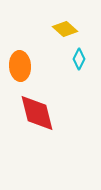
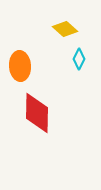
red diamond: rotated 15 degrees clockwise
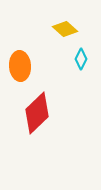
cyan diamond: moved 2 px right
red diamond: rotated 45 degrees clockwise
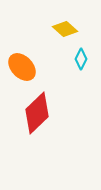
orange ellipse: moved 2 px right, 1 px down; rotated 40 degrees counterclockwise
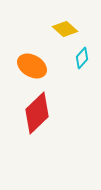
cyan diamond: moved 1 px right, 1 px up; rotated 15 degrees clockwise
orange ellipse: moved 10 px right, 1 px up; rotated 16 degrees counterclockwise
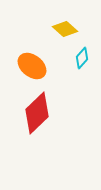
orange ellipse: rotated 8 degrees clockwise
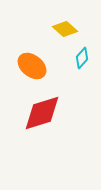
red diamond: moved 5 px right; rotated 27 degrees clockwise
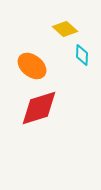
cyan diamond: moved 3 px up; rotated 40 degrees counterclockwise
red diamond: moved 3 px left, 5 px up
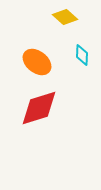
yellow diamond: moved 12 px up
orange ellipse: moved 5 px right, 4 px up
